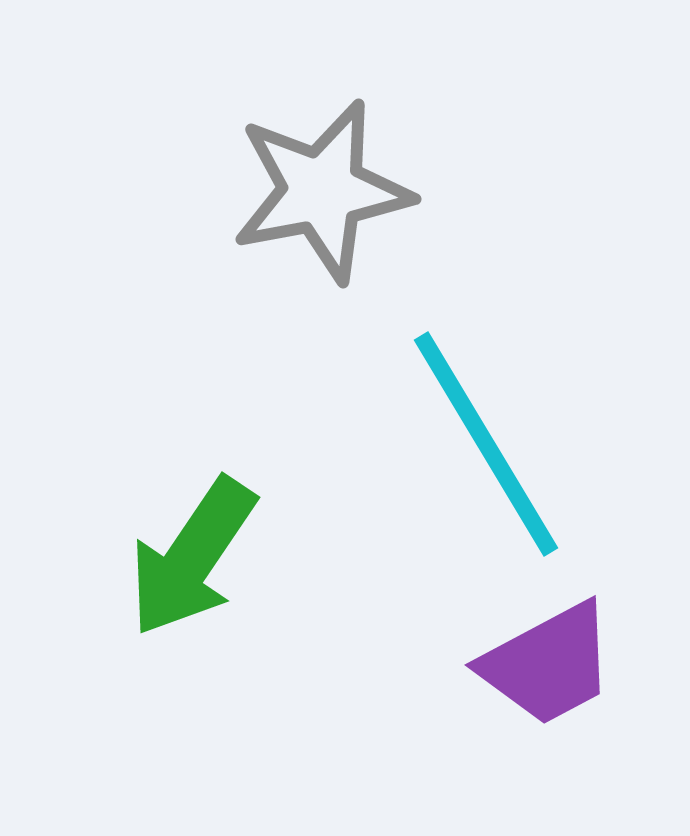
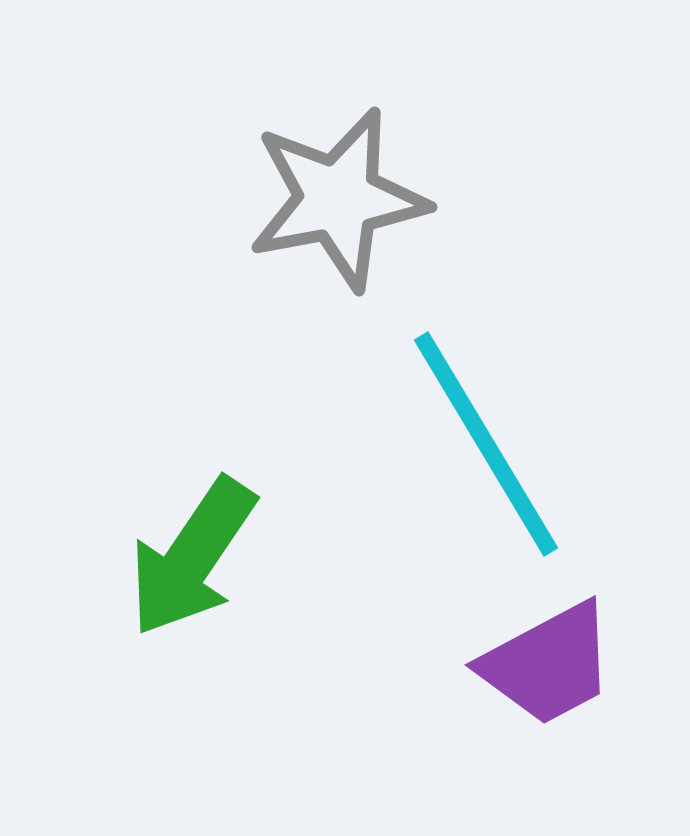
gray star: moved 16 px right, 8 px down
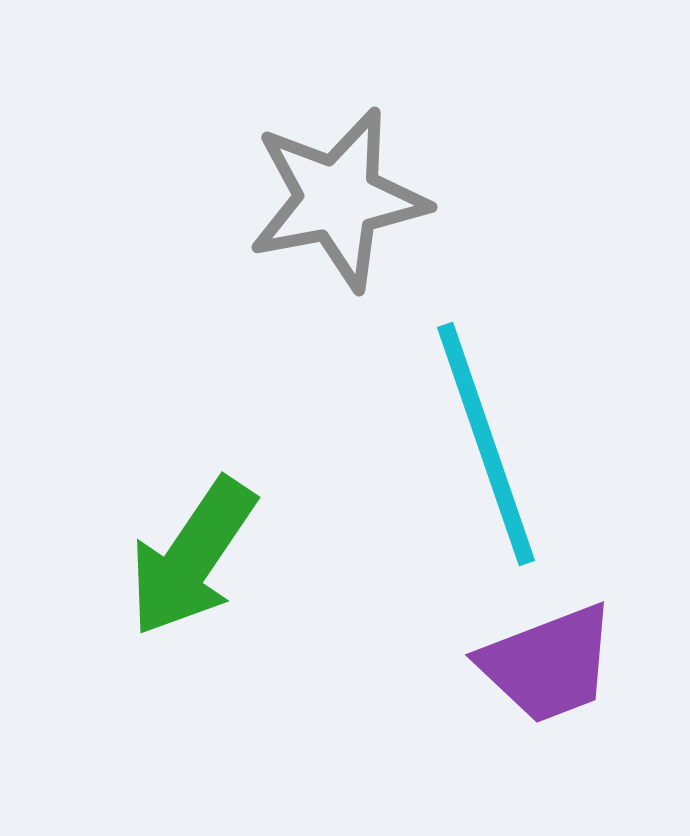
cyan line: rotated 12 degrees clockwise
purple trapezoid: rotated 7 degrees clockwise
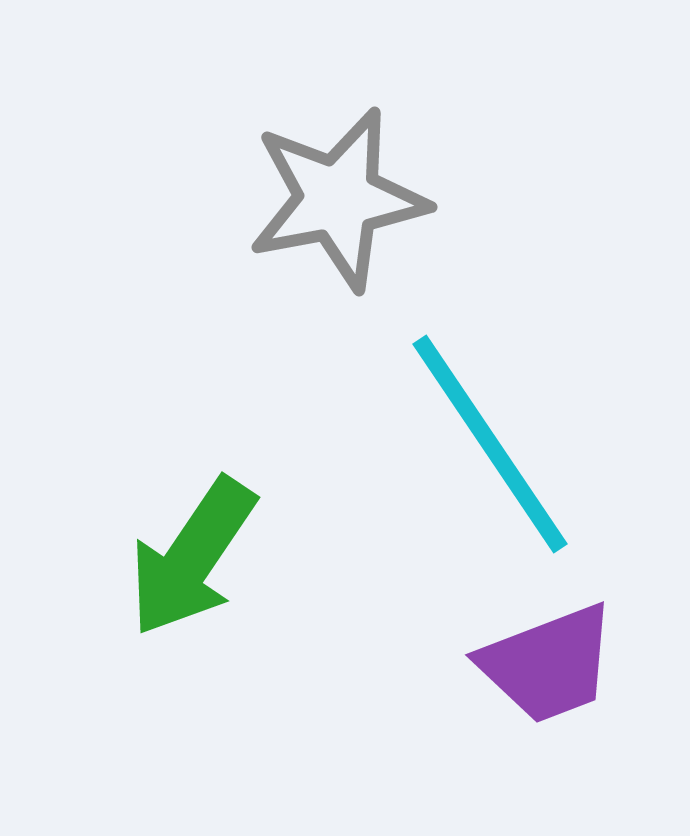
cyan line: moved 4 px right; rotated 15 degrees counterclockwise
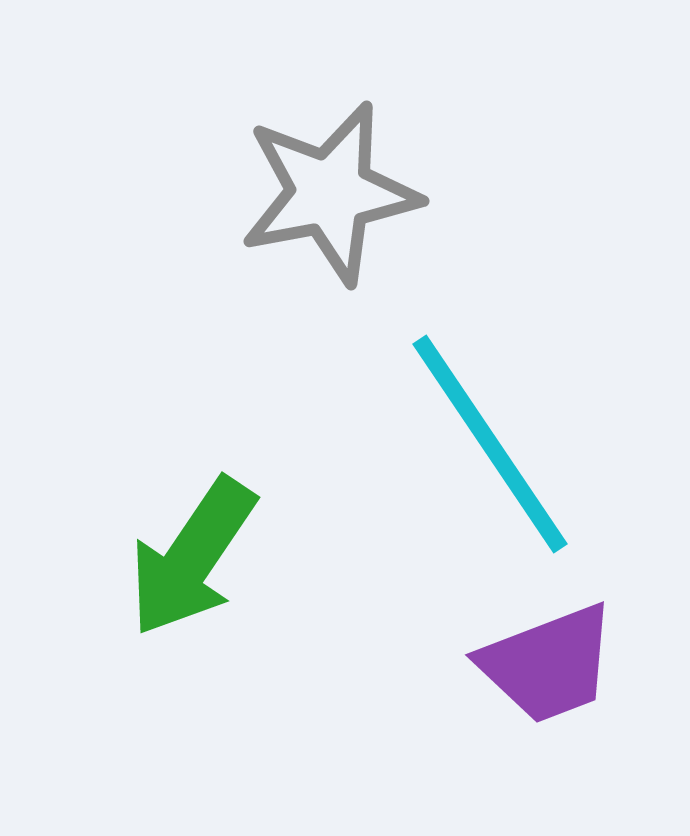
gray star: moved 8 px left, 6 px up
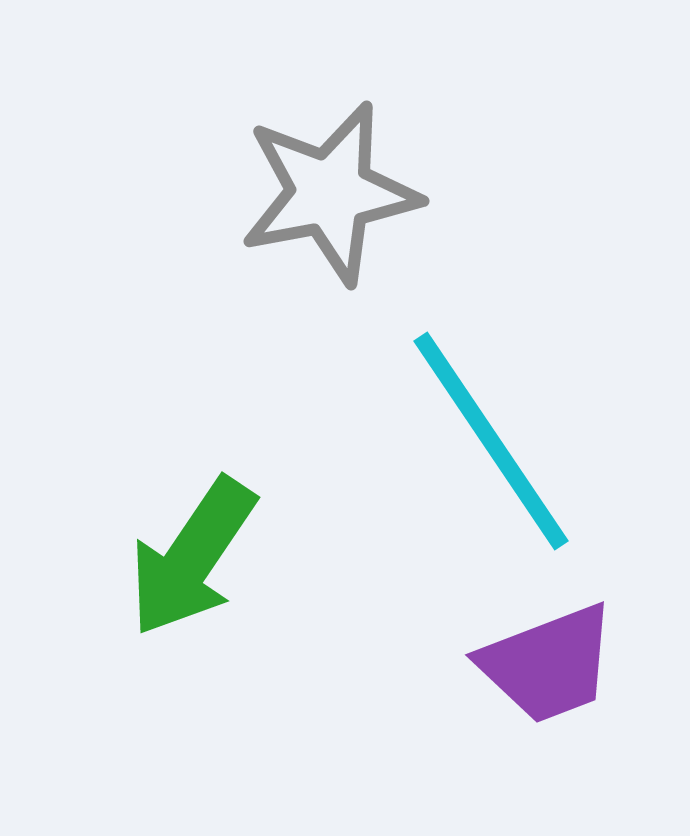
cyan line: moved 1 px right, 3 px up
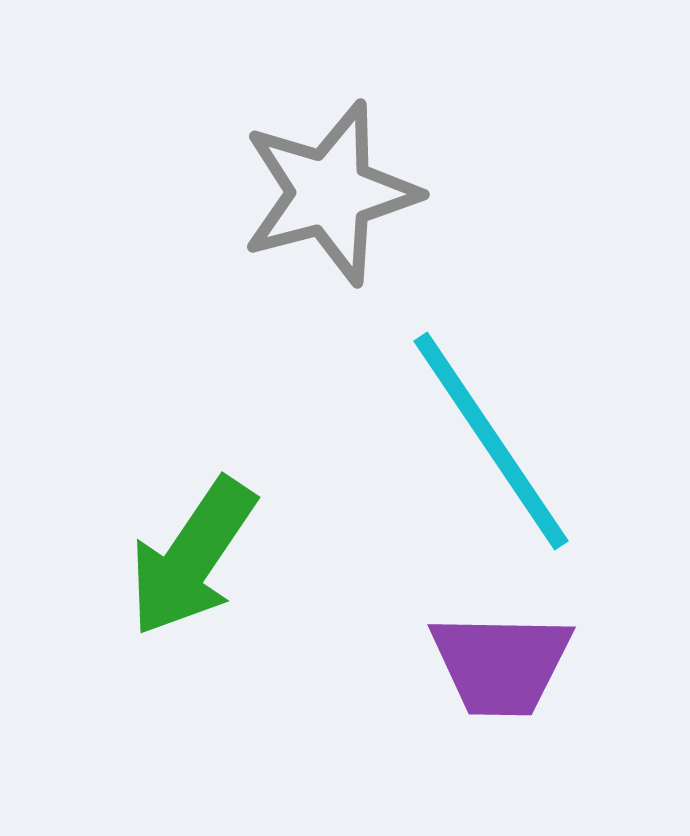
gray star: rotated 4 degrees counterclockwise
purple trapezoid: moved 47 px left; rotated 22 degrees clockwise
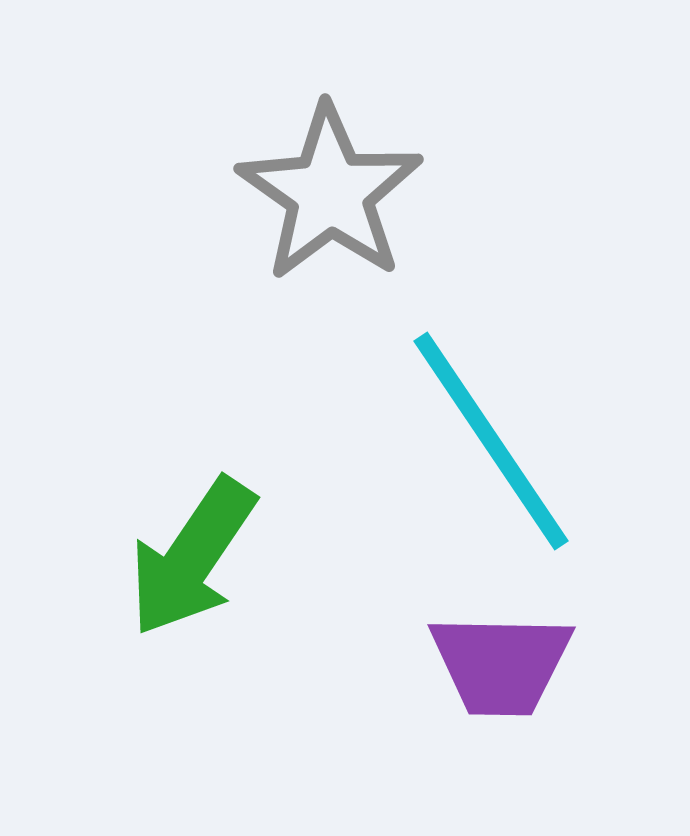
gray star: rotated 22 degrees counterclockwise
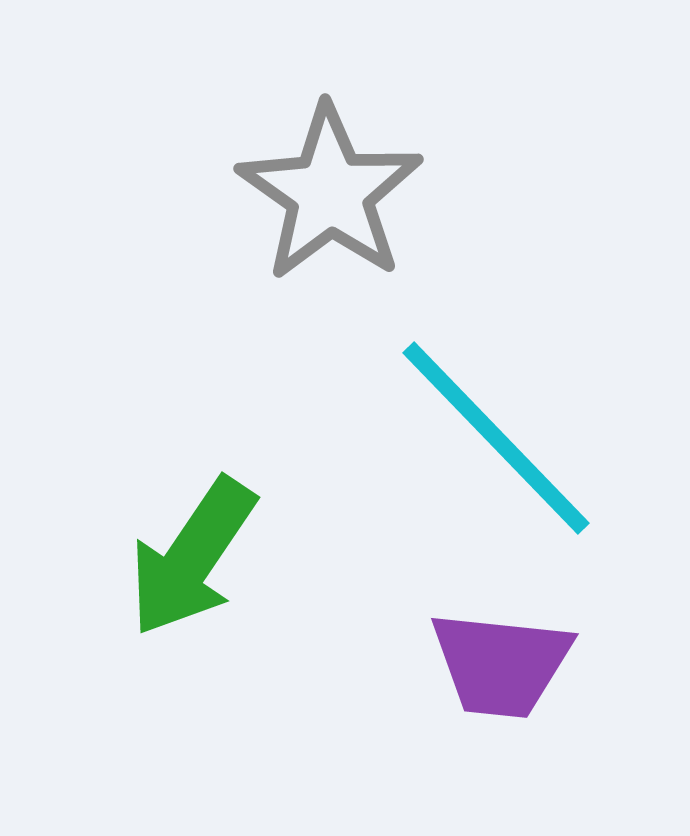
cyan line: moved 5 px right, 3 px up; rotated 10 degrees counterclockwise
purple trapezoid: rotated 5 degrees clockwise
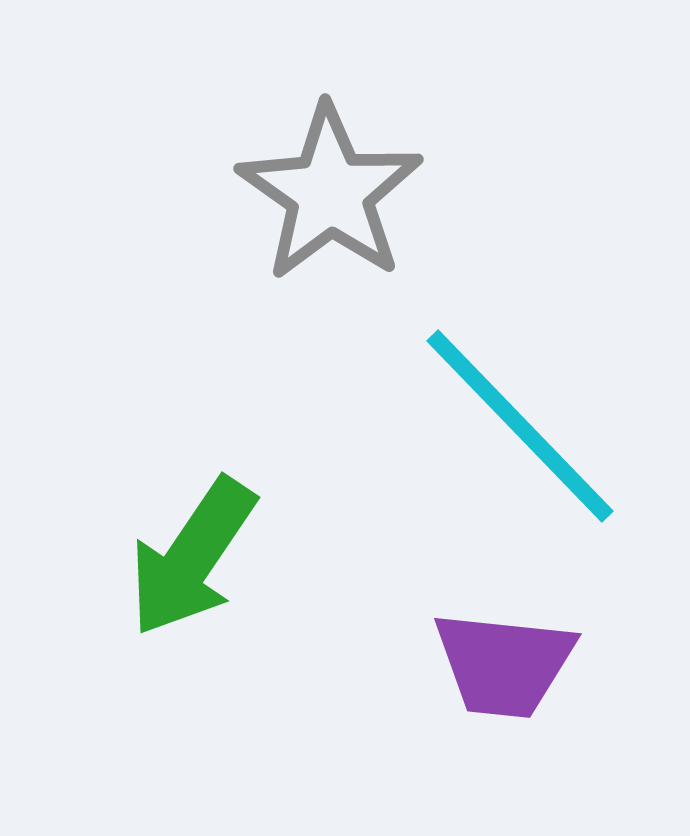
cyan line: moved 24 px right, 12 px up
purple trapezoid: moved 3 px right
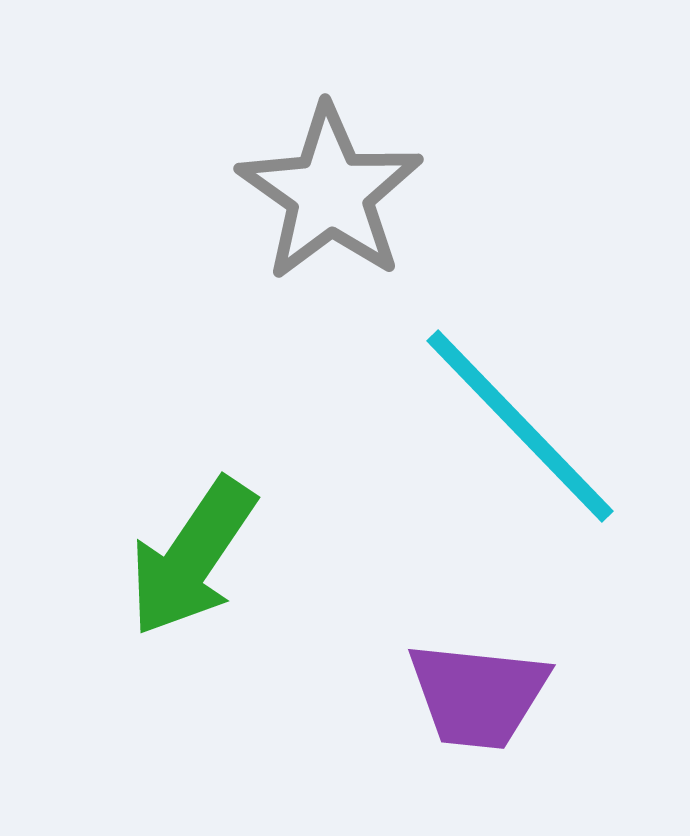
purple trapezoid: moved 26 px left, 31 px down
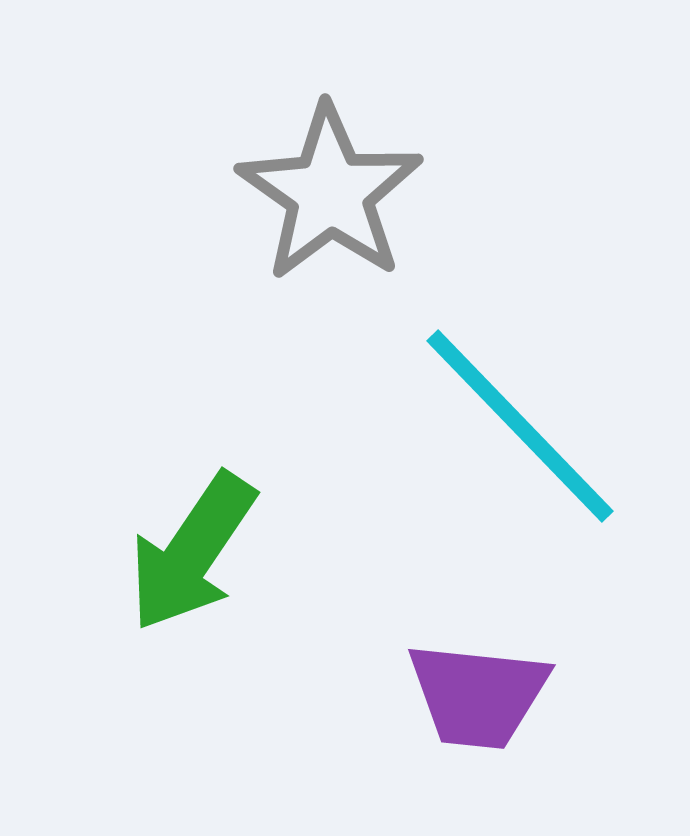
green arrow: moved 5 px up
